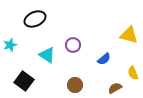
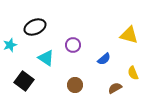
black ellipse: moved 8 px down
cyan triangle: moved 1 px left, 3 px down
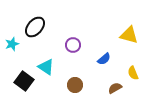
black ellipse: rotated 25 degrees counterclockwise
cyan star: moved 2 px right, 1 px up
cyan triangle: moved 9 px down
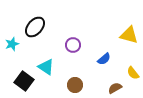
yellow semicircle: rotated 16 degrees counterclockwise
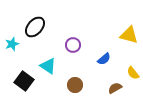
cyan triangle: moved 2 px right, 1 px up
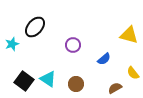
cyan triangle: moved 13 px down
brown circle: moved 1 px right, 1 px up
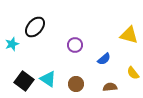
purple circle: moved 2 px right
brown semicircle: moved 5 px left, 1 px up; rotated 24 degrees clockwise
